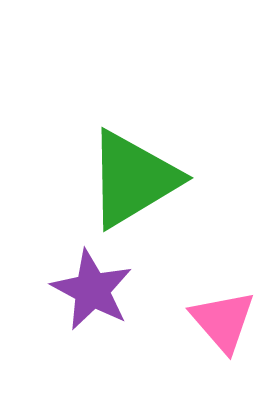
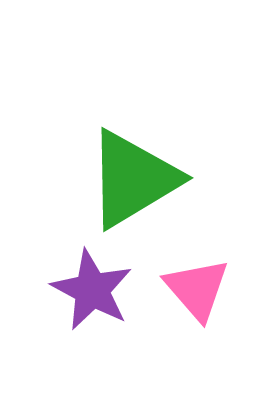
pink triangle: moved 26 px left, 32 px up
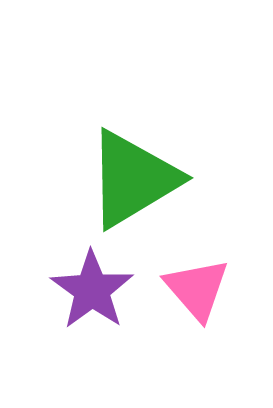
purple star: rotated 8 degrees clockwise
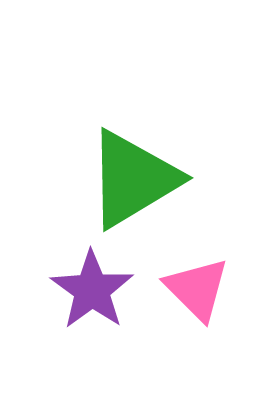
pink triangle: rotated 4 degrees counterclockwise
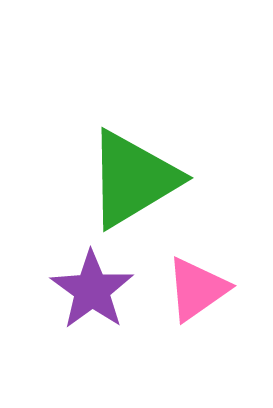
pink triangle: rotated 40 degrees clockwise
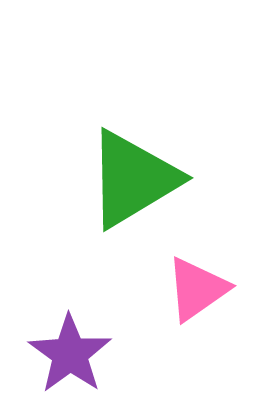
purple star: moved 22 px left, 64 px down
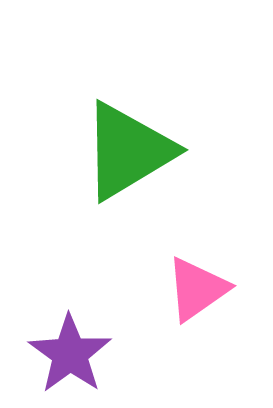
green triangle: moved 5 px left, 28 px up
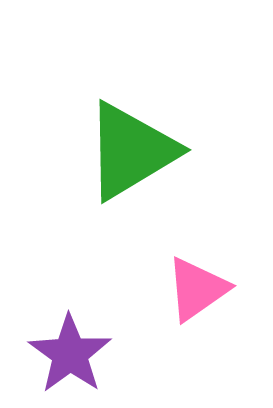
green triangle: moved 3 px right
